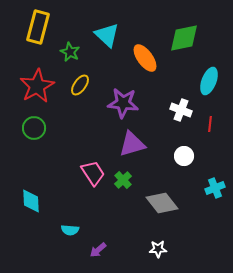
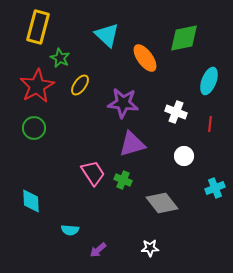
green star: moved 10 px left, 6 px down
white cross: moved 5 px left, 2 px down
green cross: rotated 24 degrees counterclockwise
white star: moved 8 px left, 1 px up
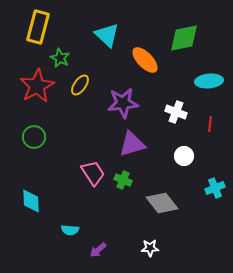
orange ellipse: moved 2 px down; rotated 8 degrees counterclockwise
cyan ellipse: rotated 64 degrees clockwise
purple star: rotated 12 degrees counterclockwise
green circle: moved 9 px down
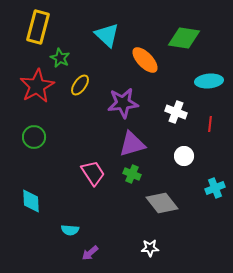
green diamond: rotated 20 degrees clockwise
green cross: moved 9 px right, 6 px up
purple arrow: moved 8 px left, 3 px down
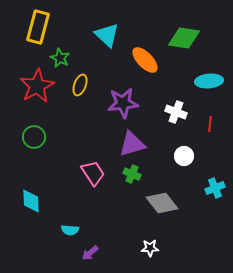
yellow ellipse: rotated 15 degrees counterclockwise
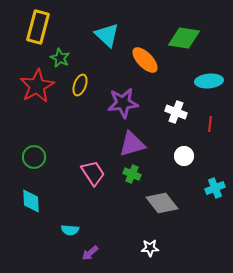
green circle: moved 20 px down
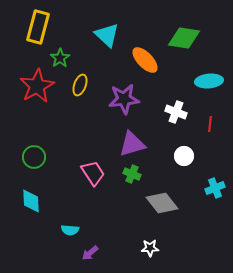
green star: rotated 12 degrees clockwise
purple star: moved 1 px right, 4 px up
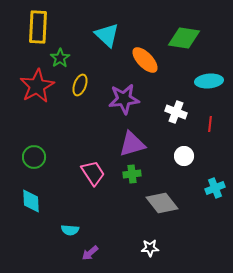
yellow rectangle: rotated 12 degrees counterclockwise
green cross: rotated 30 degrees counterclockwise
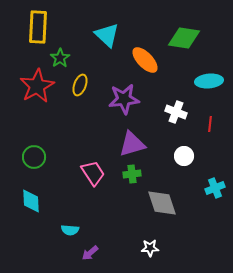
gray diamond: rotated 20 degrees clockwise
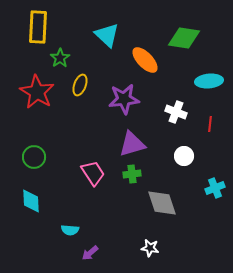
red star: moved 6 px down; rotated 12 degrees counterclockwise
white star: rotated 12 degrees clockwise
